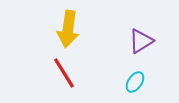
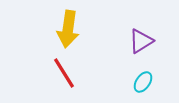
cyan ellipse: moved 8 px right
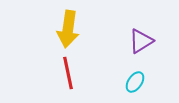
red line: moved 4 px right; rotated 20 degrees clockwise
cyan ellipse: moved 8 px left
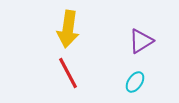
red line: rotated 16 degrees counterclockwise
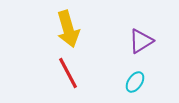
yellow arrow: rotated 24 degrees counterclockwise
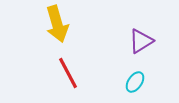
yellow arrow: moved 11 px left, 5 px up
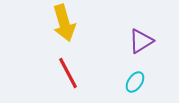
yellow arrow: moved 7 px right, 1 px up
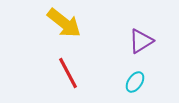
yellow arrow: rotated 36 degrees counterclockwise
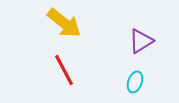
red line: moved 4 px left, 3 px up
cyan ellipse: rotated 15 degrees counterclockwise
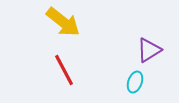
yellow arrow: moved 1 px left, 1 px up
purple triangle: moved 8 px right, 9 px down
